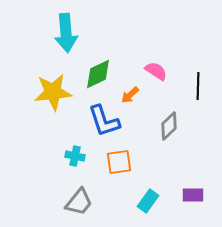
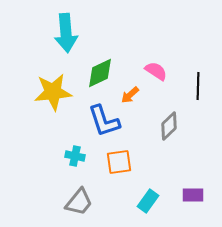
green diamond: moved 2 px right, 1 px up
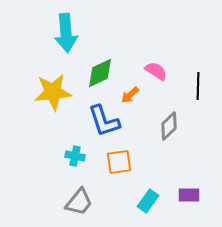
purple rectangle: moved 4 px left
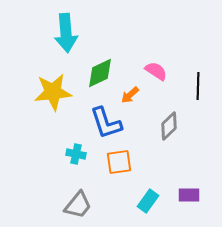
blue L-shape: moved 2 px right, 2 px down
cyan cross: moved 1 px right, 2 px up
gray trapezoid: moved 1 px left, 3 px down
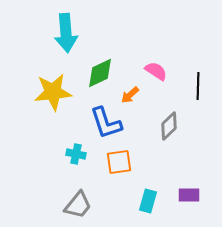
cyan rectangle: rotated 20 degrees counterclockwise
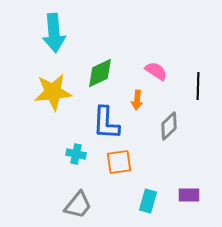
cyan arrow: moved 12 px left
orange arrow: moved 7 px right, 5 px down; rotated 42 degrees counterclockwise
blue L-shape: rotated 21 degrees clockwise
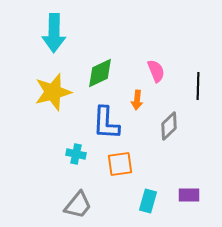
cyan arrow: rotated 6 degrees clockwise
pink semicircle: rotated 35 degrees clockwise
yellow star: rotated 9 degrees counterclockwise
orange square: moved 1 px right, 2 px down
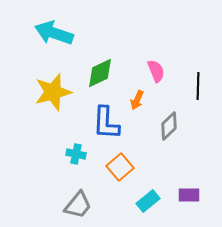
cyan arrow: rotated 108 degrees clockwise
orange arrow: rotated 18 degrees clockwise
orange square: moved 3 px down; rotated 32 degrees counterclockwise
cyan rectangle: rotated 35 degrees clockwise
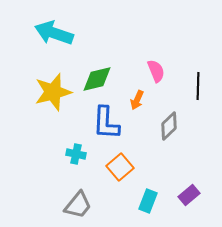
green diamond: moved 3 px left, 6 px down; rotated 12 degrees clockwise
purple rectangle: rotated 40 degrees counterclockwise
cyan rectangle: rotated 30 degrees counterclockwise
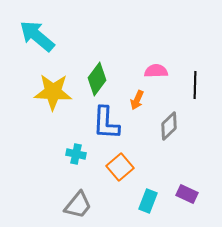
cyan arrow: moved 17 px left, 3 px down; rotated 21 degrees clockwise
pink semicircle: rotated 70 degrees counterclockwise
green diamond: rotated 40 degrees counterclockwise
black line: moved 3 px left, 1 px up
yellow star: rotated 18 degrees clockwise
purple rectangle: moved 2 px left, 1 px up; rotated 65 degrees clockwise
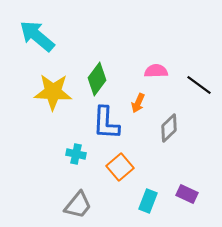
black line: moved 4 px right; rotated 56 degrees counterclockwise
orange arrow: moved 1 px right, 3 px down
gray diamond: moved 2 px down
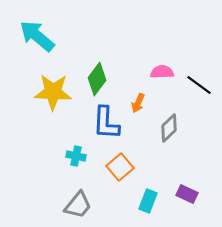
pink semicircle: moved 6 px right, 1 px down
cyan cross: moved 2 px down
